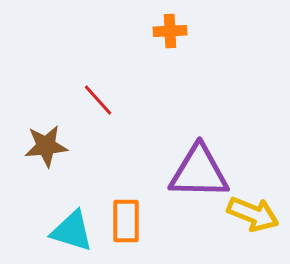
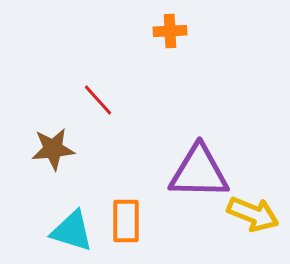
brown star: moved 7 px right, 3 px down
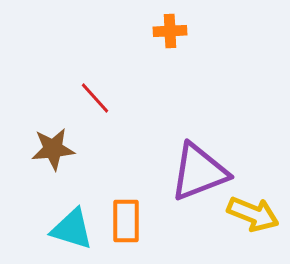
red line: moved 3 px left, 2 px up
purple triangle: rotated 22 degrees counterclockwise
cyan triangle: moved 2 px up
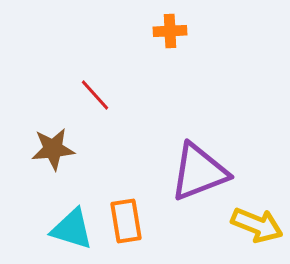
red line: moved 3 px up
yellow arrow: moved 4 px right, 11 px down
orange rectangle: rotated 9 degrees counterclockwise
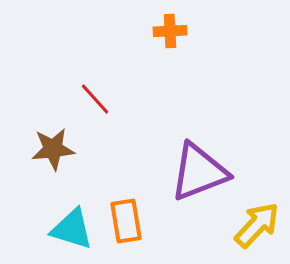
red line: moved 4 px down
yellow arrow: rotated 69 degrees counterclockwise
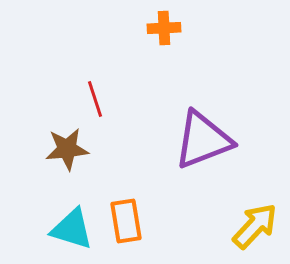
orange cross: moved 6 px left, 3 px up
red line: rotated 24 degrees clockwise
brown star: moved 14 px right
purple triangle: moved 4 px right, 32 px up
yellow arrow: moved 2 px left, 1 px down
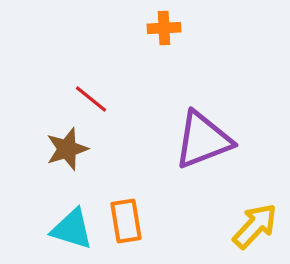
red line: moved 4 px left; rotated 33 degrees counterclockwise
brown star: rotated 12 degrees counterclockwise
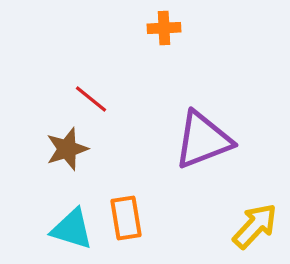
orange rectangle: moved 3 px up
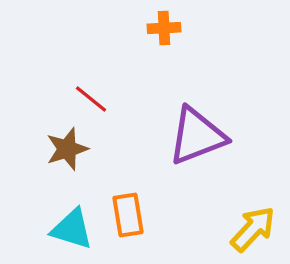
purple triangle: moved 6 px left, 4 px up
orange rectangle: moved 2 px right, 3 px up
yellow arrow: moved 2 px left, 3 px down
